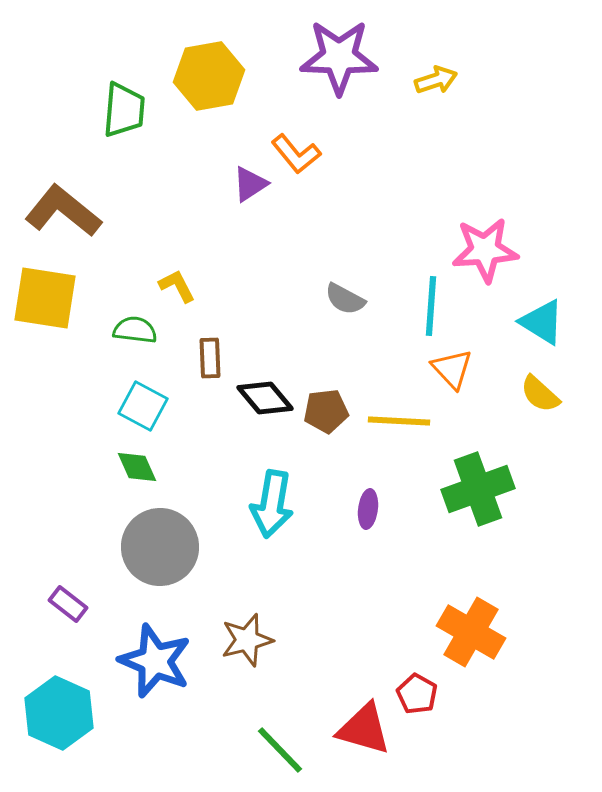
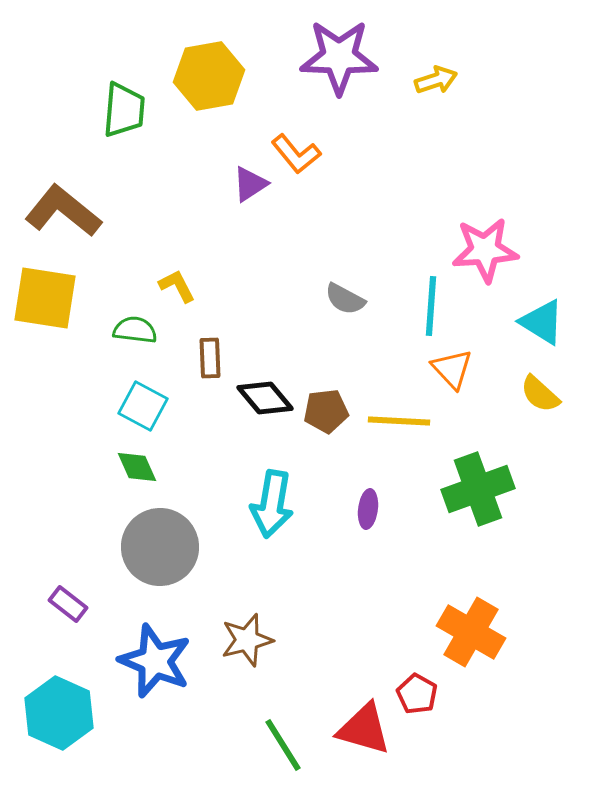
green line: moved 3 px right, 5 px up; rotated 12 degrees clockwise
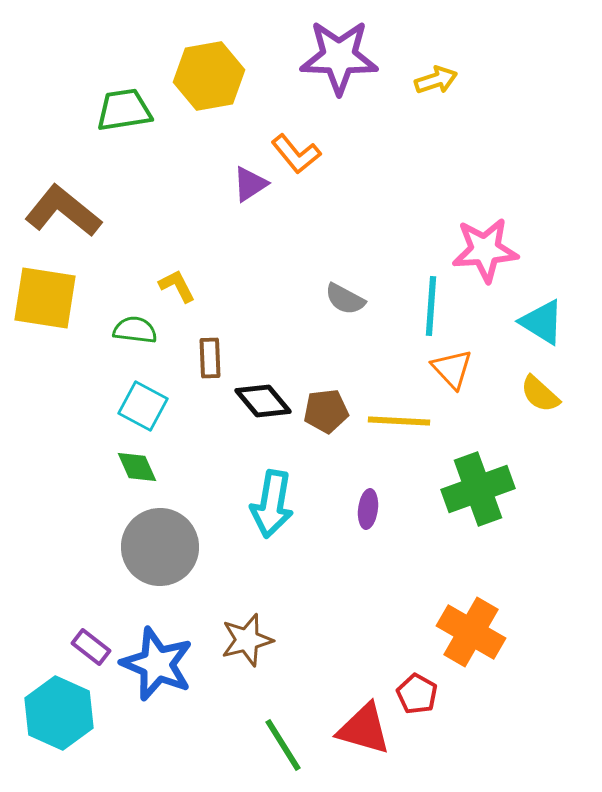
green trapezoid: rotated 104 degrees counterclockwise
black diamond: moved 2 px left, 3 px down
purple rectangle: moved 23 px right, 43 px down
blue star: moved 2 px right, 3 px down
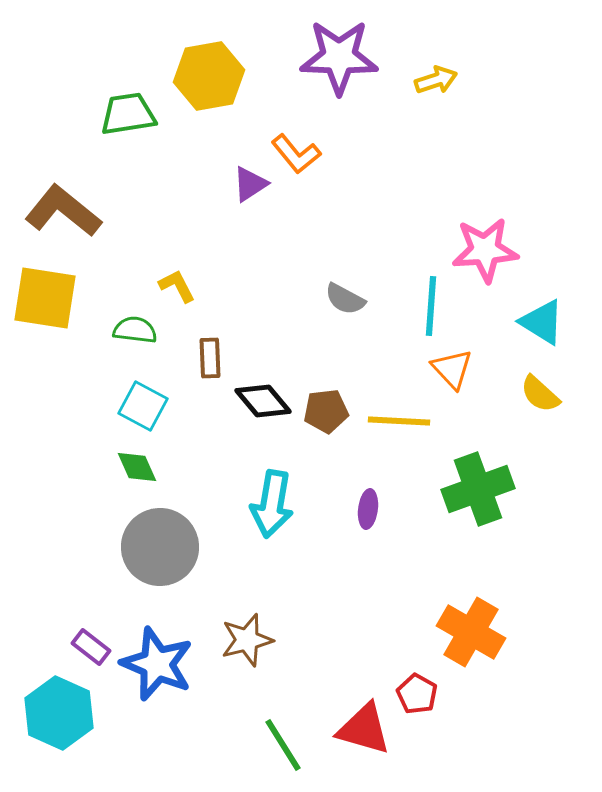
green trapezoid: moved 4 px right, 4 px down
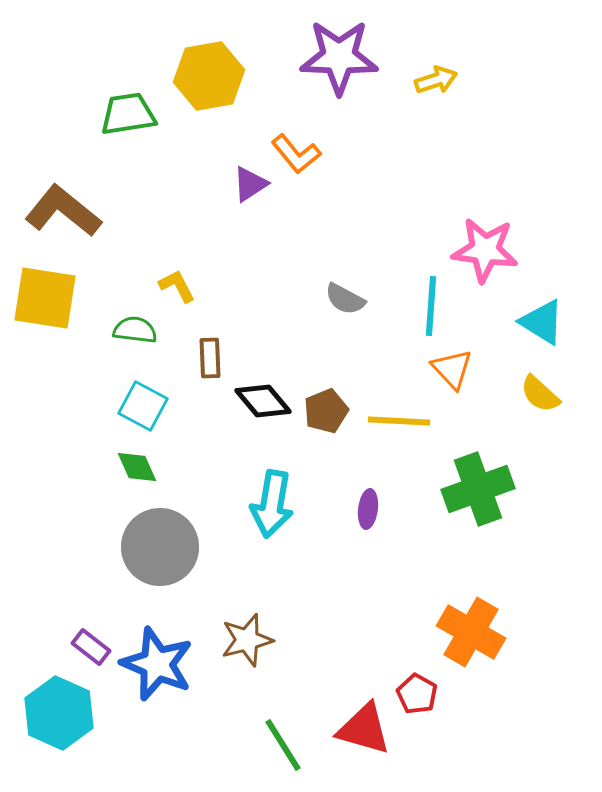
pink star: rotated 12 degrees clockwise
brown pentagon: rotated 15 degrees counterclockwise
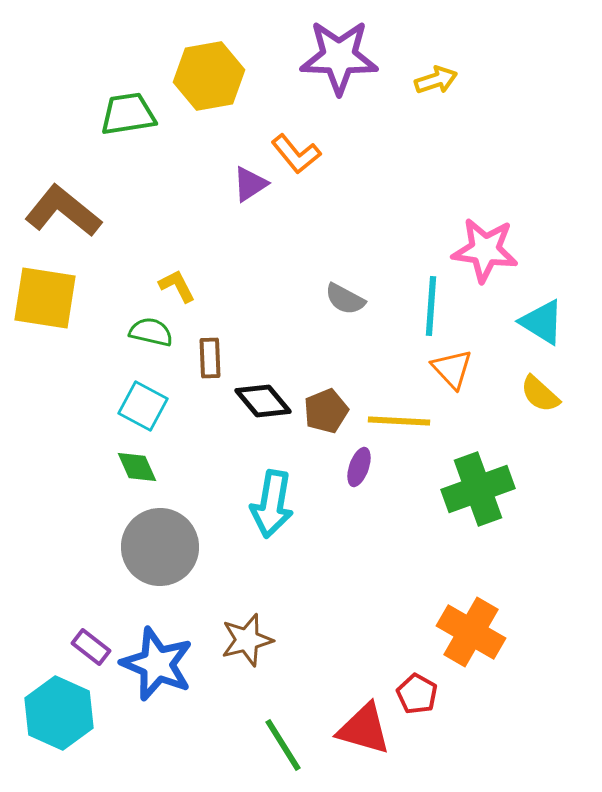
green semicircle: moved 16 px right, 2 px down; rotated 6 degrees clockwise
purple ellipse: moved 9 px left, 42 px up; rotated 12 degrees clockwise
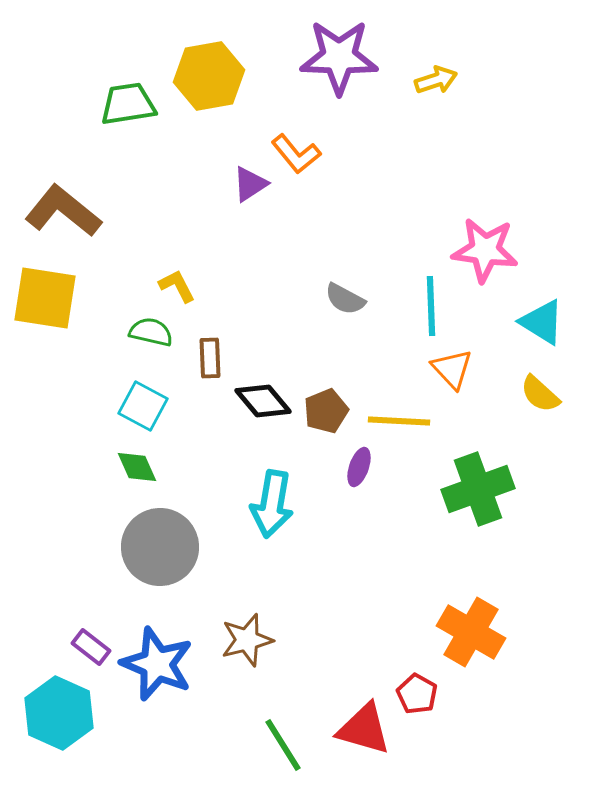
green trapezoid: moved 10 px up
cyan line: rotated 6 degrees counterclockwise
